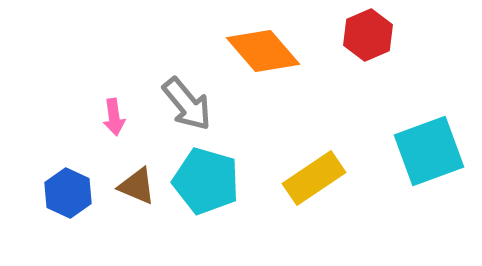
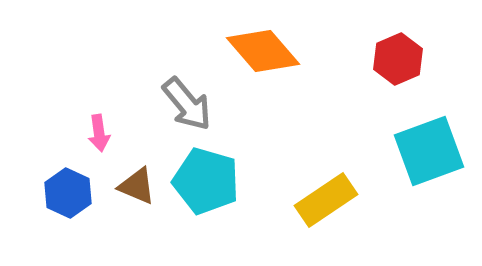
red hexagon: moved 30 px right, 24 px down
pink arrow: moved 15 px left, 16 px down
yellow rectangle: moved 12 px right, 22 px down
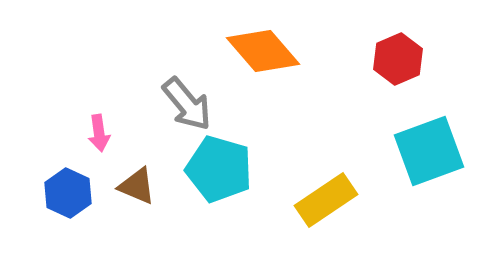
cyan pentagon: moved 13 px right, 12 px up
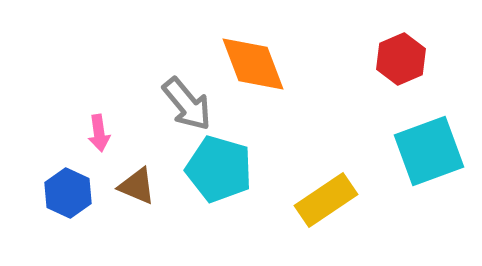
orange diamond: moved 10 px left, 13 px down; rotated 20 degrees clockwise
red hexagon: moved 3 px right
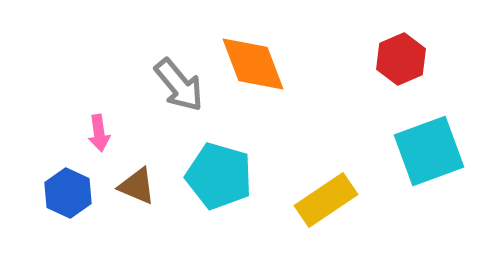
gray arrow: moved 8 px left, 19 px up
cyan pentagon: moved 7 px down
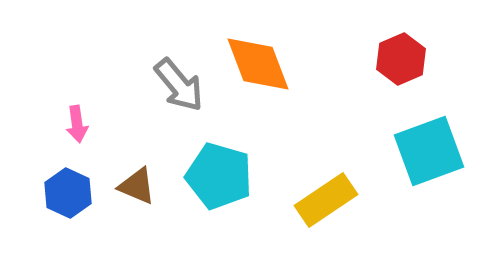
orange diamond: moved 5 px right
pink arrow: moved 22 px left, 9 px up
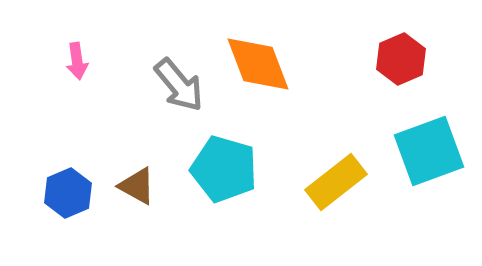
pink arrow: moved 63 px up
cyan pentagon: moved 5 px right, 7 px up
brown triangle: rotated 6 degrees clockwise
blue hexagon: rotated 12 degrees clockwise
yellow rectangle: moved 10 px right, 18 px up; rotated 4 degrees counterclockwise
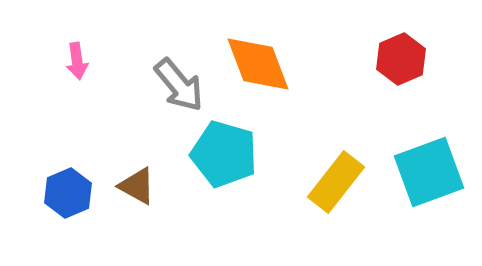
cyan square: moved 21 px down
cyan pentagon: moved 15 px up
yellow rectangle: rotated 14 degrees counterclockwise
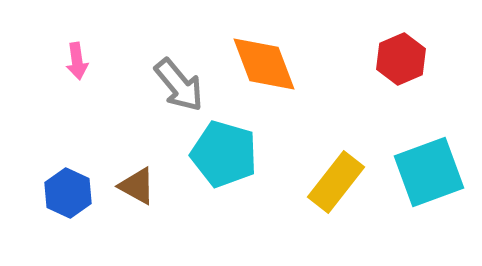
orange diamond: moved 6 px right
blue hexagon: rotated 12 degrees counterclockwise
